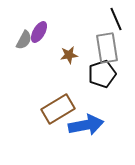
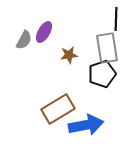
black line: rotated 25 degrees clockwise
purple ellipse: moved 5 px right
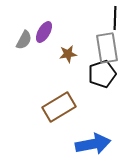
black line: moved 1 px left, 1 px up
brown star: moved 1 px left, 1 px up
brown rectangle: moved 1 px right, 2 px up
blue arrow: moved 7 px right, 19 px down
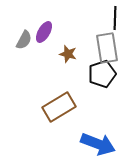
brown star: rotated 24 degrees clockwise
blue arrow: moved 5 px right; rotated 32 degrees clockwise
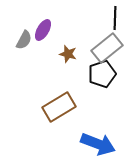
purple ellipse: moved 1 px left, 2 px up
gray rectangle: rotated 60 degrees clockwise
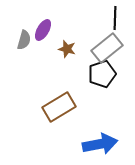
gray semicircle: rotated 12 degrees counterclockwise
brown star: moved 1 px left, 5 px up
blue arrow: moved 2 px right; rotated 32 degrees counterclockwise
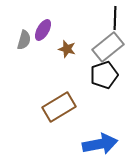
gray rectangle: moved 1 px right, 1 px up
black pentagon: moved 2 px right, 1 px down
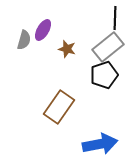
brown rectangle: rotated 24 degrees counterclockwise
